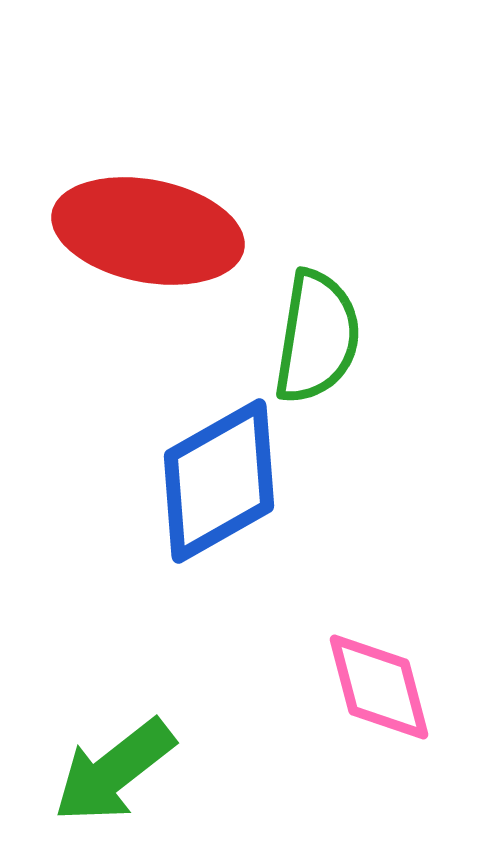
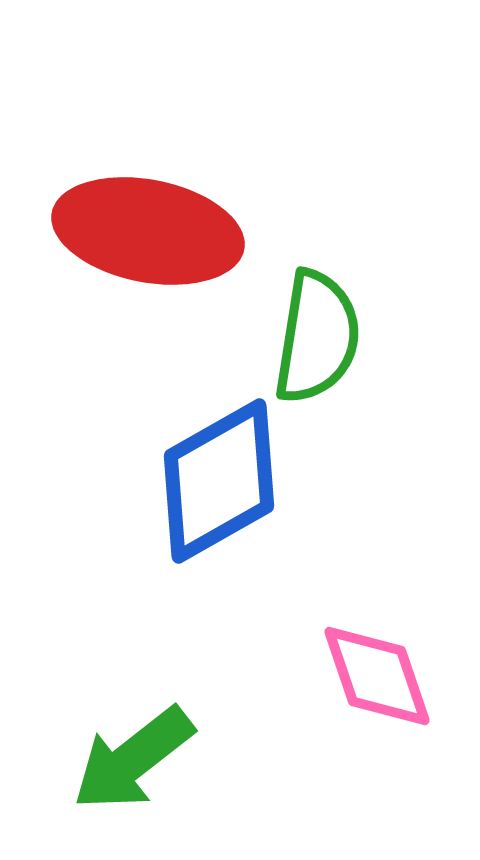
pink diamond: moved 2 px left, 11 px up; rotated 4 degrees counterclockwise
green arrow: moved 19 px right, 12 px up
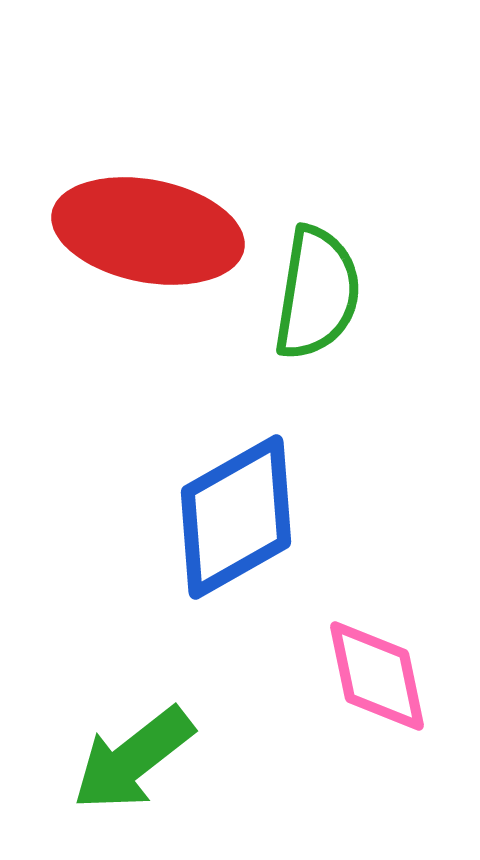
green semicircle: moved 44 px up
blue diamond: moved 17 px right, 36 px down
pink diamond: rotated 7 degrees clockwise
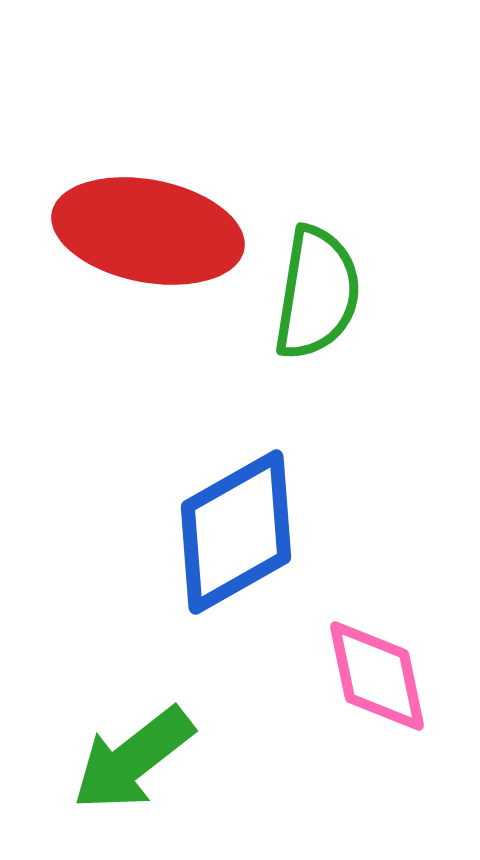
blue diamond: moved 15 px down
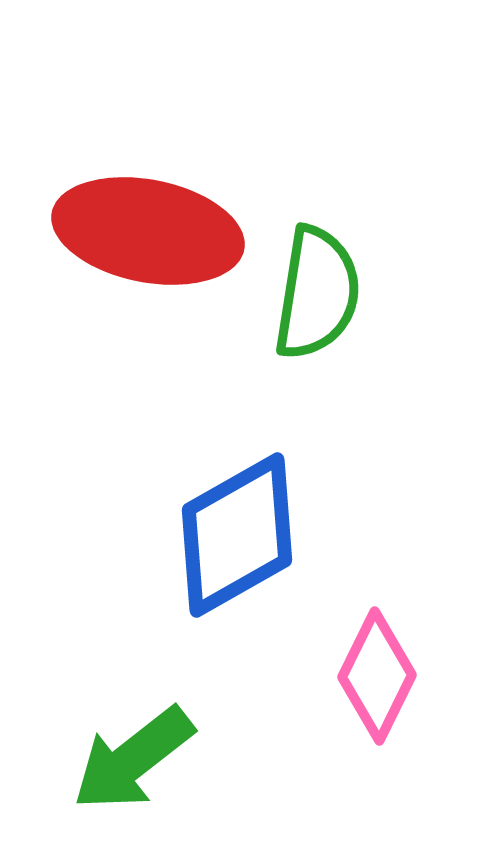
blue diamond: moved 1 px right, 3 px down
pink diamond: rotated 38 degrees clockwise
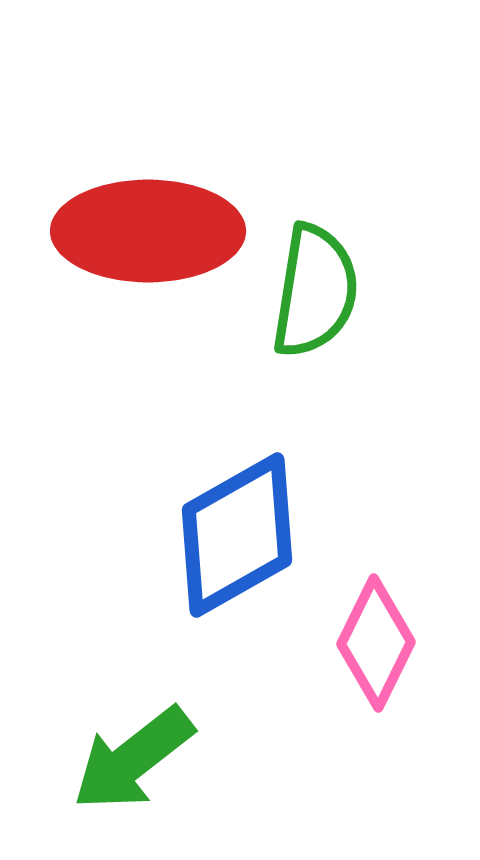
red ellipse: rotated 11 degrees counterclockwise
green semicircle: moved 2 px left, 2 px up
pink diamond: moved 1 px left, 33 px up
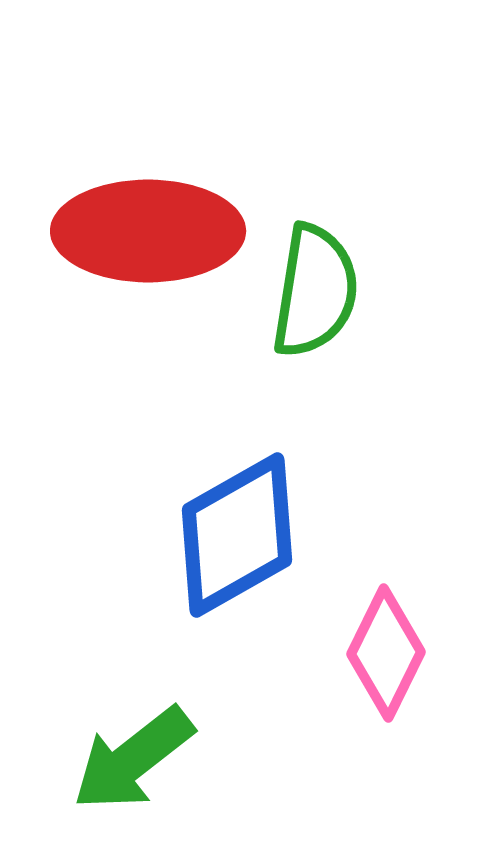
pink diamond: moved 10 px right, 10 px down
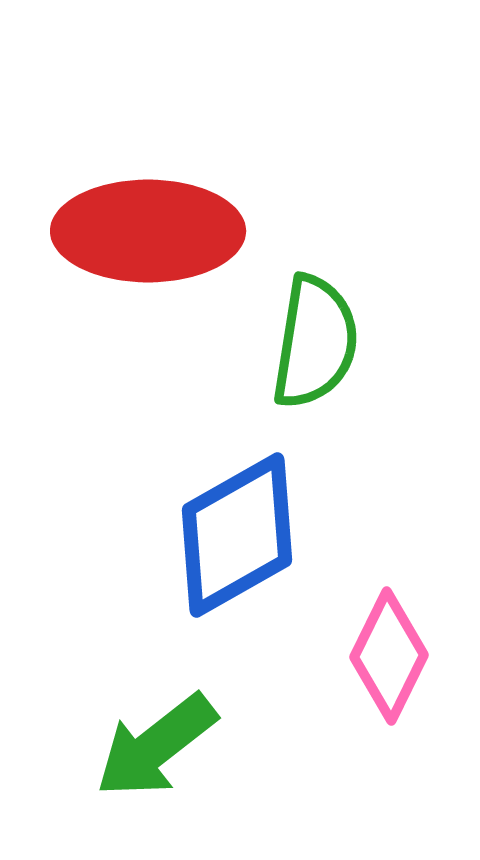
green semicircle: moved 51 px down
pink diamond: moved 3 px right, 3 px down
green arrow: moved 23 px right, 13 px up
